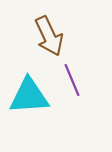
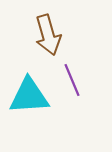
brown arrow: moved 1 px left, 1 px up; rotated 9 degrees clockwise
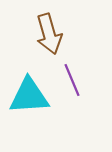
brown arrow: moved 1 px right, 1 px up
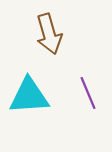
purple line: moved 16 px right, 13 px down
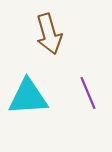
cyan triangle: moved 1 px left, 1 px down
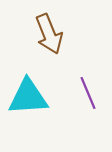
brown arrow: rotated 6 degrees counterclockwise
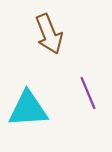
cyan triangle: moved 12 px down
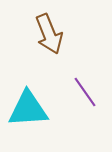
purple line: moved 3 px left, 1 px up; rotated 12 degrees counterclockwise
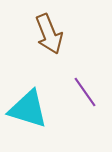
cyan triangle: rotated 21 degrees clockwise
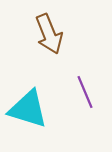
purple line: rotated 12 degrees clockwise
